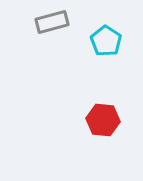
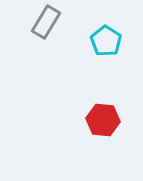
gray rectangle: moved 6 px left; rotated 44 degrees counterclockwise
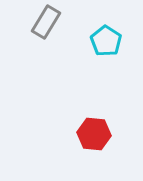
red hexagon: moved 9 px left, 14 px down
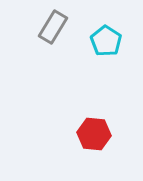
gray rectangle: moved 7 px right, 5 px down
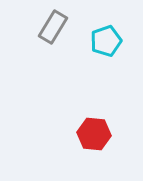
cyan pentagon: rotated 20 degrees clockwise
